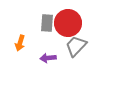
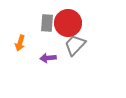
gray trapezoid: moved 1 px left, 1 px up
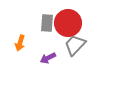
purple arrow: rotated 21 degrees counterclockwise
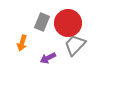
gray rectangle: moved 5 px left, 1 px up; rotated 18 degrees clockwise
orange arrow: moved 2 px right
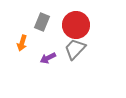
red circle: moved 8 px right, 2 px down
gray trapezoid: moved 4 px down
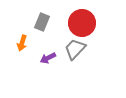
red circle: moved 6 px right, 2 px up
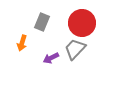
purple arrow: moved 3 px right
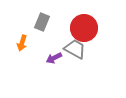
red circle: moved 2 px right, 5 px down
gray trapezoid: rotated 75 degrees clockwise
purple arrow: moved 3 px right
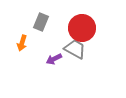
gray rectangle: moved 1 px left
red circle: moved 2 px left
purple arrow: moved 1 px down
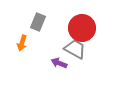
gray rectangle: moved 3 px left
purple arrow: moved 5 px right, 4 px down; rotated 49 degrees clockwise
